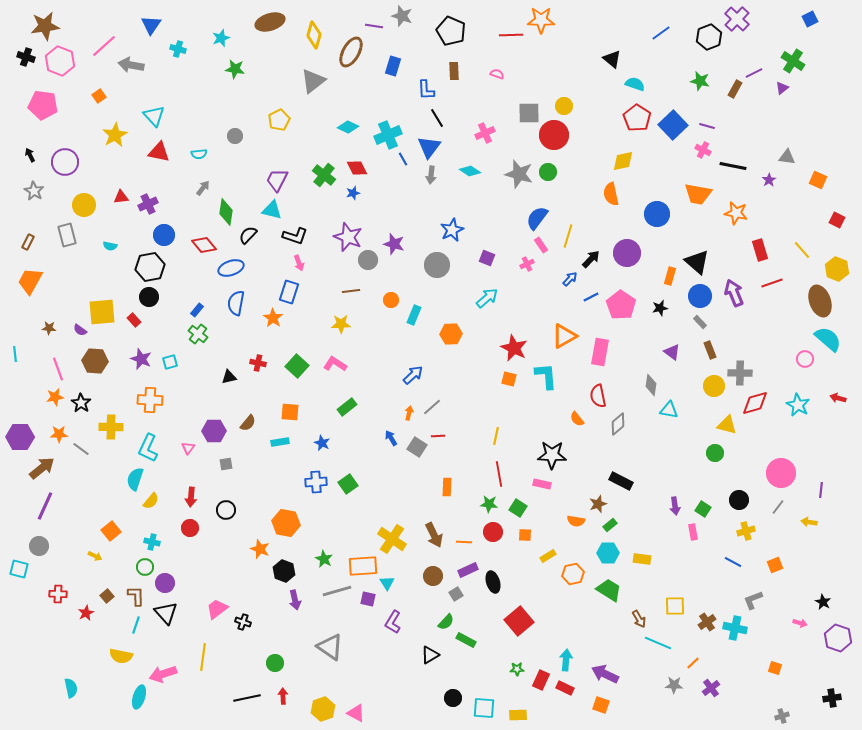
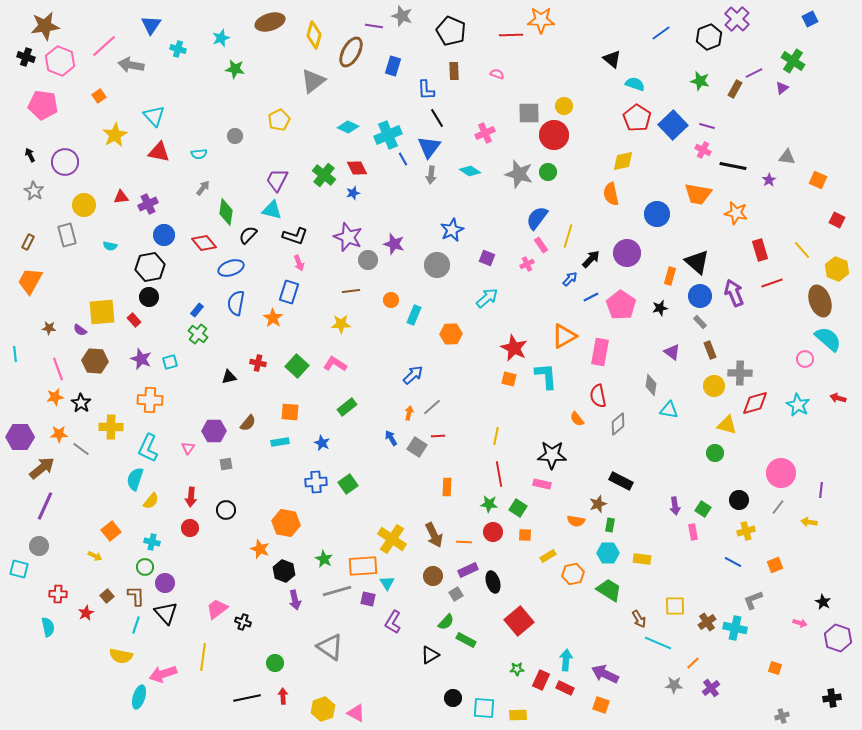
red diamond at (204, 245): moved 2 px up
green rectangle at (610, 525): rotated 40 degrees counterclockwise
cyan semicircle at (71, 688): moved 23 px left, 61 px up
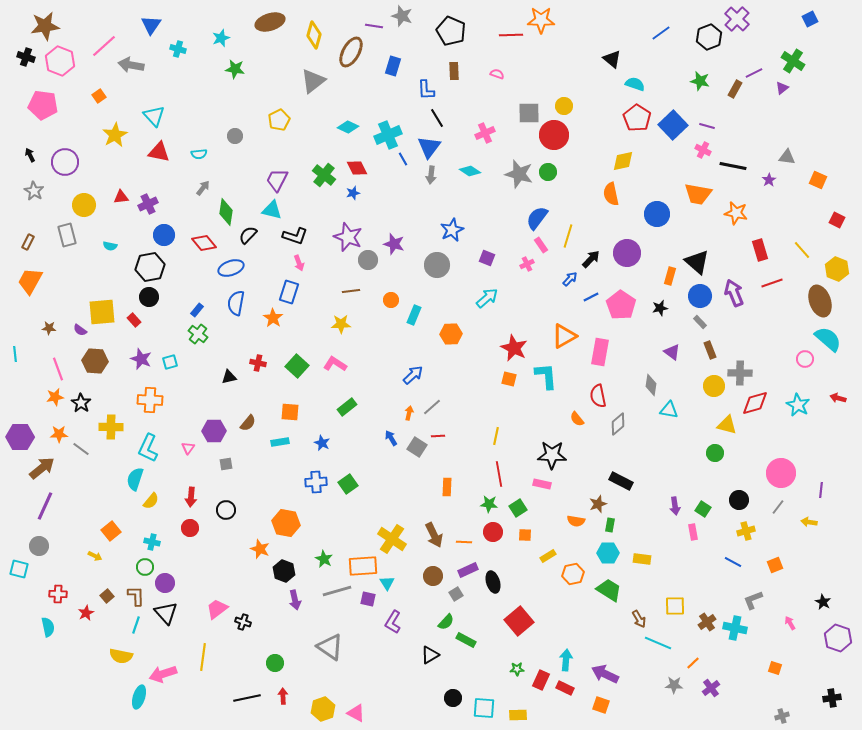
green square at (518, 508): rotated 24 degrees clockwise
pink arrow at (800, 623): moved 10 px left; rotated 136 degrees counterclockwise
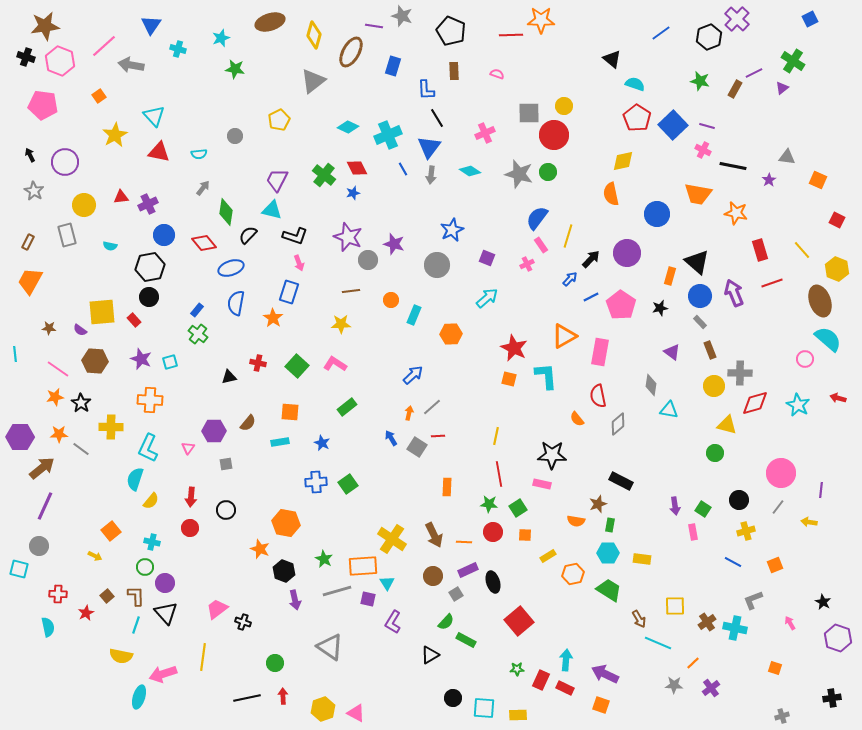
blue line at (403, 159): moved 10 px down
pink line at (58, 369): rotated 35 degrees counterclockwise
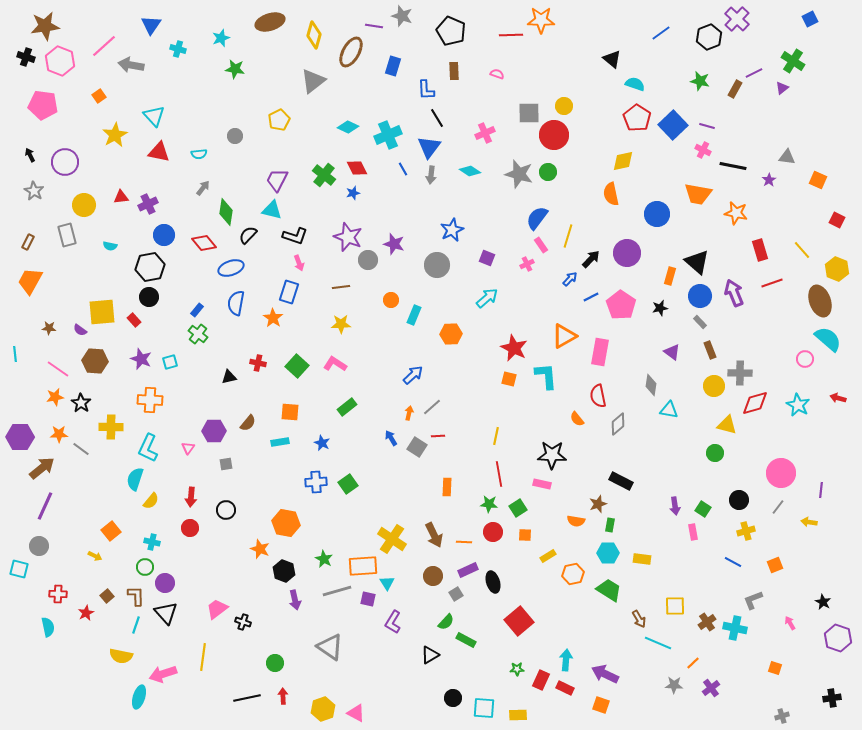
brown line at (351, 291): moved 10 px left, 4 px up
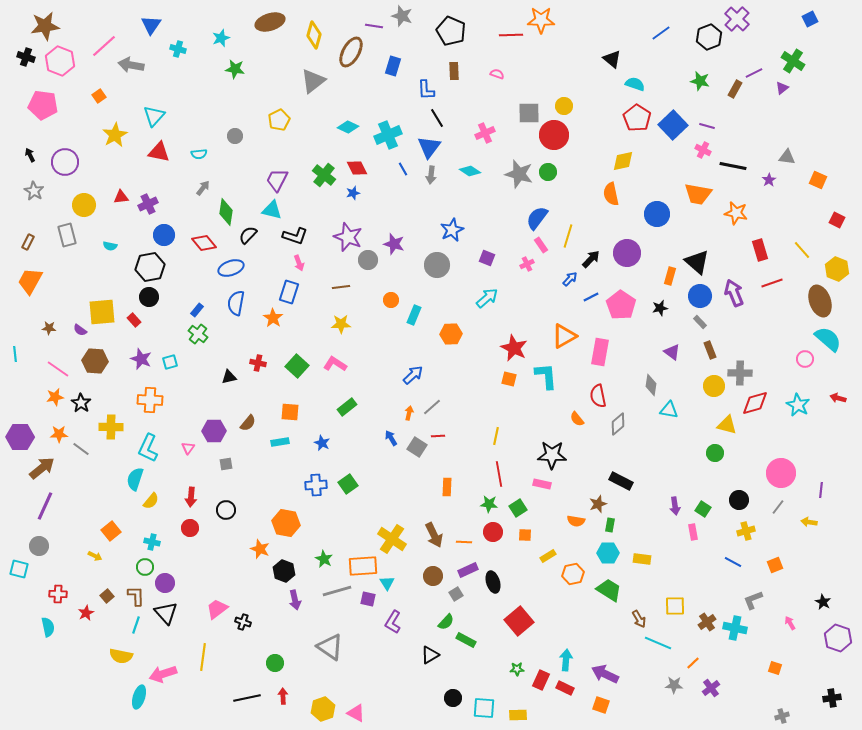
cyan triangle at (154, 116): rotated 25 degrees clockwise
blue cross at (316, 482): moved 3 px down
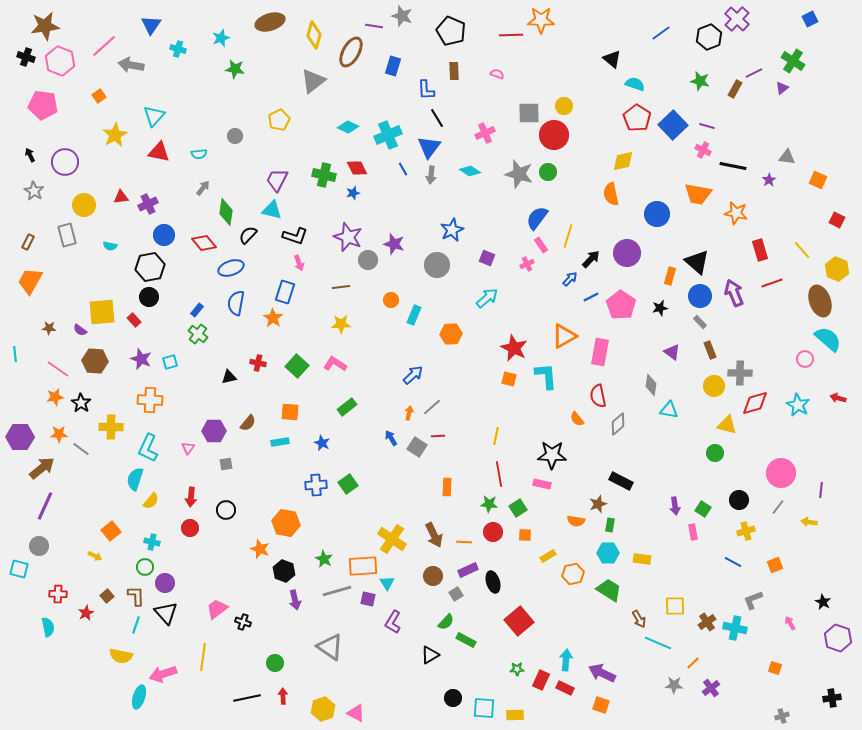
green cross at (324, 175): rotated 25 degrees counterclockwise
blue rectangle at (289, 292): moved 4 px left
purple arrow at (605, 674): moved 3 px left, 1 px up
yellow rectangle at (518, 715): moved 3 px left
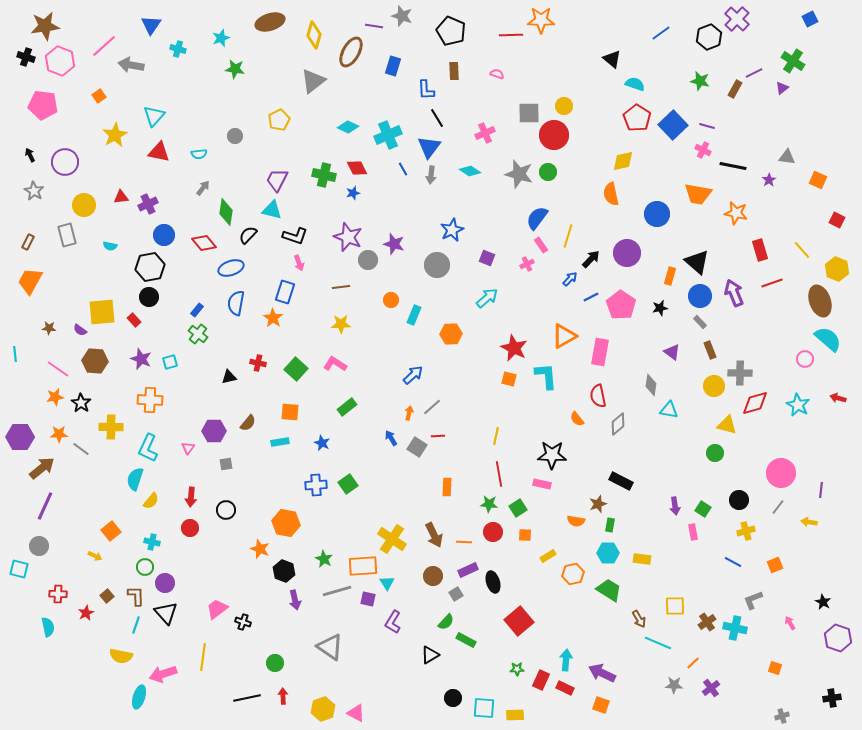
green square at (297, 366): moved 1 px left, 3 px down
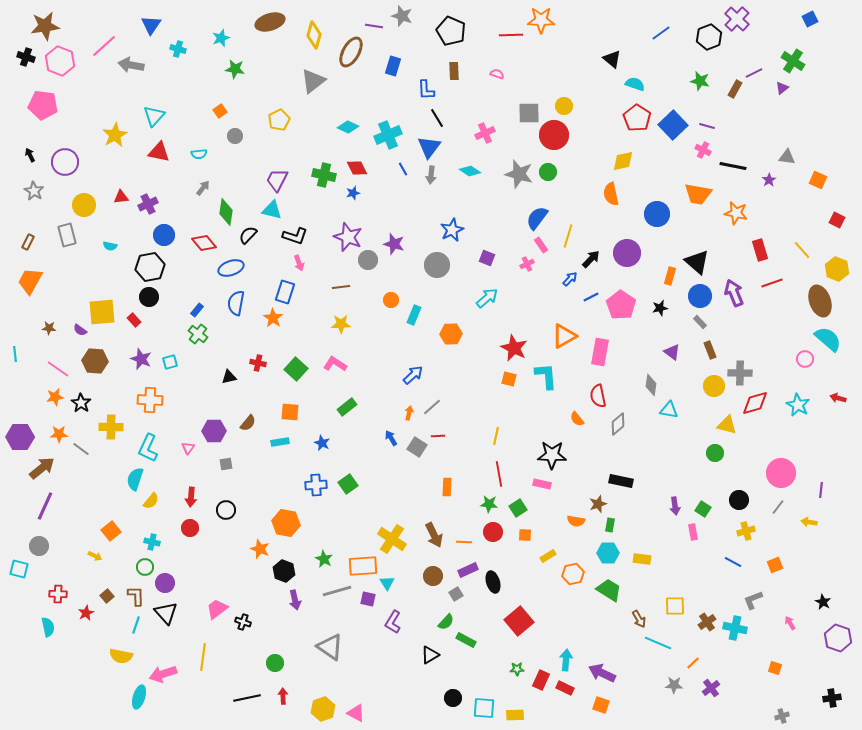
orange square at (99, 96): moved 121 px right, 15 px down
black rectangle at (621, 481): rotated 15 degrees counterclockwise
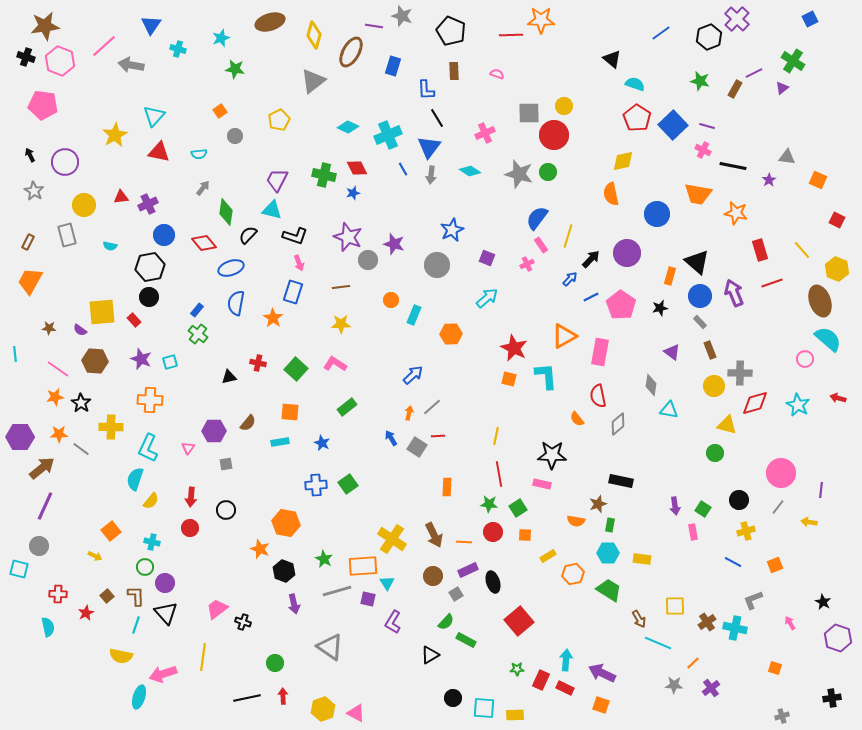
blue rectangle at (285, 292): moved 8 px right
purple arrow at (295, 600): moved 1 px left, 4 px down
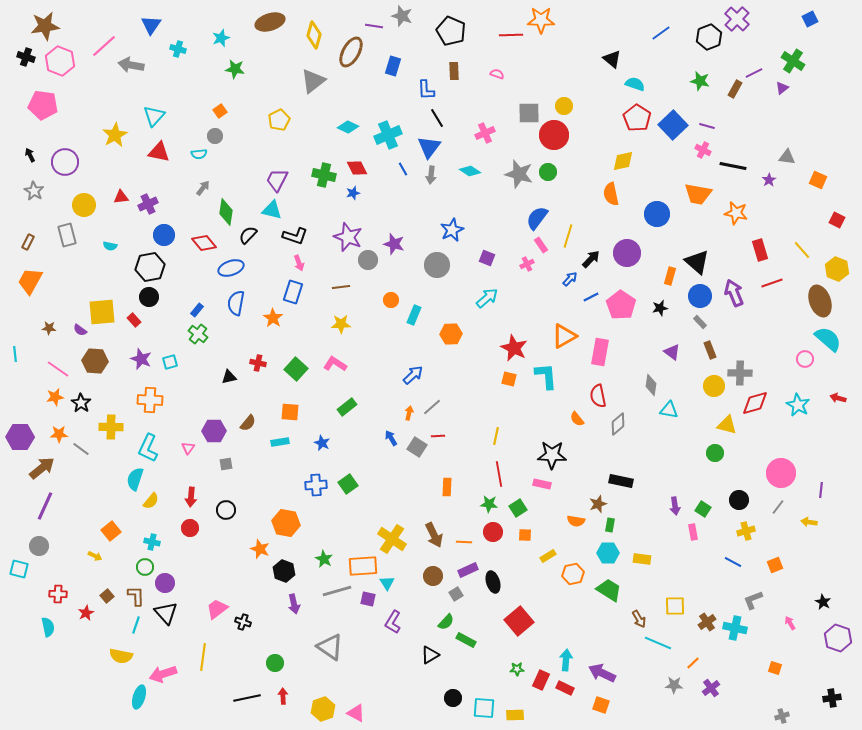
gray circle at (235, 136): moved 20 px left
